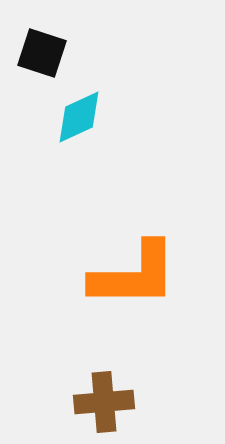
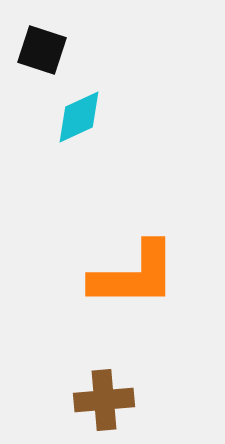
black square: moved 3 px up
brown cross: moved 2 px up
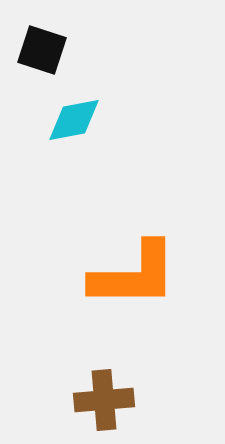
cyan diamond: moved 5 px left, 3 px down; rotated 14 degrees clockwise
